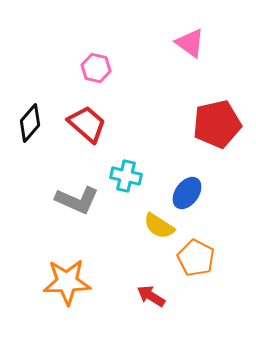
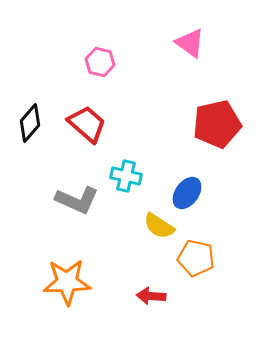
pink hexagon: moved 4 px right, 6 px up
orange pentagon: rotated 15 degrees counterclockwise
red arrow: rotated 28 degrees counterclockwise
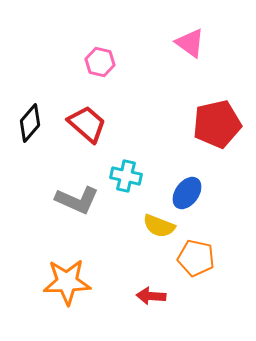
yellow semicircle: rotated 12 degrees counterclockwise
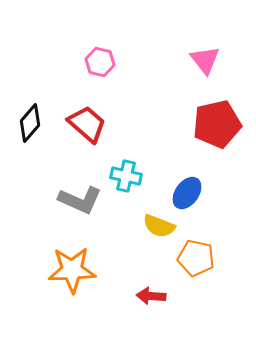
pink triangle: moved 15 px right, 17 px down; rotated 16 degrees clockwise
gray L-shape: moved 3 px right
orange star: moved 5 px right, 12 px up
